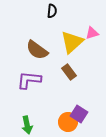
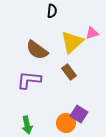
orange circle: moved 2 px left, 1 px down
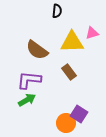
black semicircle: moved 5 px right
yellow triangle: rotated 40 degrees clockwise
green arrow: moved 25 px up; rotated 108 degrees counterclockwise
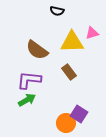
black semicircle: rotated 96 degrees clockwise
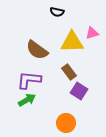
black semicircle: moved 1 px down
purple square: moved 23 px up
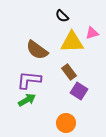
black semicircle: moved 5 px right, 4 px down; rotated 32 degrees clockwise
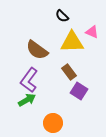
pink triangle: moved 1 px up; rotated 40 degrees clockwise
purple L-shape: rotated 60 degrees counterclockwise
orange circle: moved 13 px left
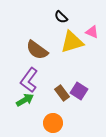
black semicircle: moved 1 px left, 1 px down
yellow triangle: rotated 15 degrees counterclockwise
brown rectangle: moved 7 px left, 21 px down
green arrow: moved 2 px left
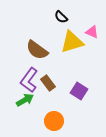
brown rectangle: moved 14 px left, 10 px up
orange circle: moved 1 px right, 2 px up
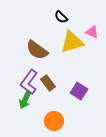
purple L-shape: moved 2 px down
green arrow: rotated 144 degrees clockwise
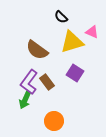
brown rectangle: moved 1 px left, 1 px up
purple square: moved 4 px left, 18 px up
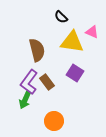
yellow triangle: rotated 25 degrees clockwise
brown semicircle: rotated 140 degrees counterclockwise
